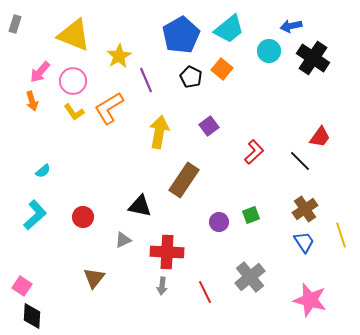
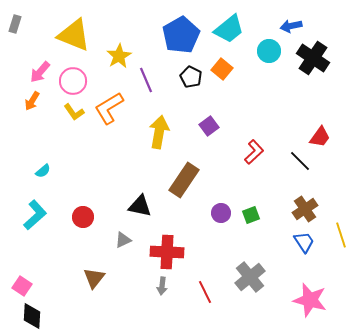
orange arrow: rotated 48 degrees clockwise
purple circle: moved 2 px right, 9 px up
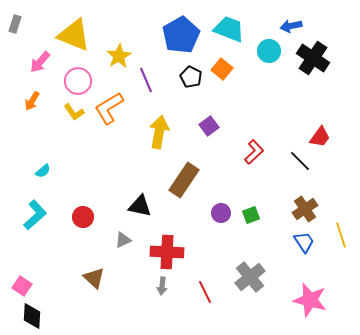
cyan trapezoid: rotated 120 degrees counterclockwise
pink arrow: moved 10 px up
pink circle: moved 5 px right
brown triangle: rotated 25 degrees counterclockwise
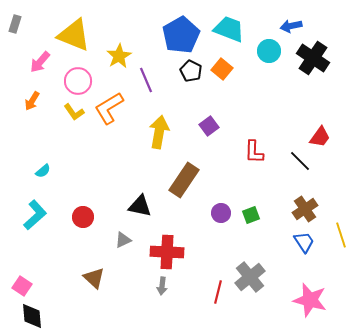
black pentagon: moved 6 px up
red L-shape: rotated 135 degrees clockwise
red line: moved 13 px right; rotated 40 degrees clockwise
black diamond: rotated 8 degrees counterclockwise
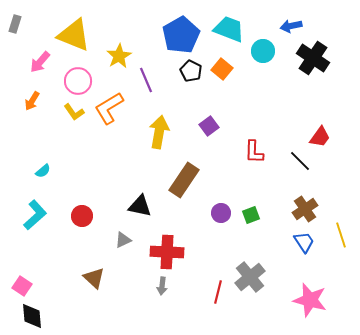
cyan circle: moved 6 px left
red circle: moved 1 px left, 1 px up
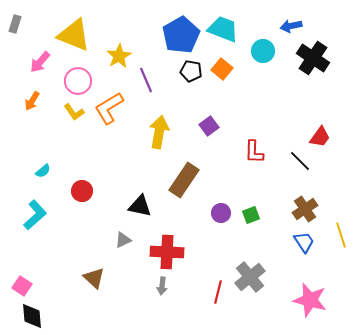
cyan trapezoid: moved 6 px left
black pentagon: rotated 15 degrees counterclockwise
red circle: moved 25 px up
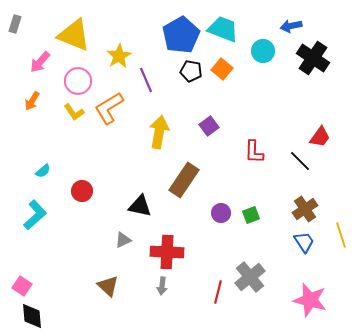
brown triangle: moved 14 px right, 8 px down
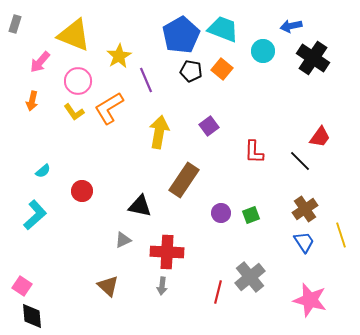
orange arrow: rotated 18 degrees counterclockwise
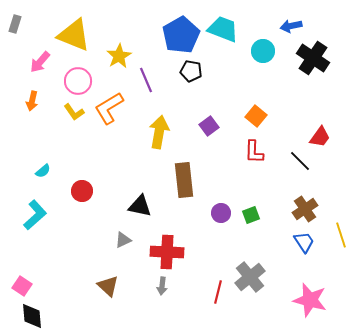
orange square: moved 34 px right, 47 px down
brown rectangle: rotated 40 degrees counterclockwise
